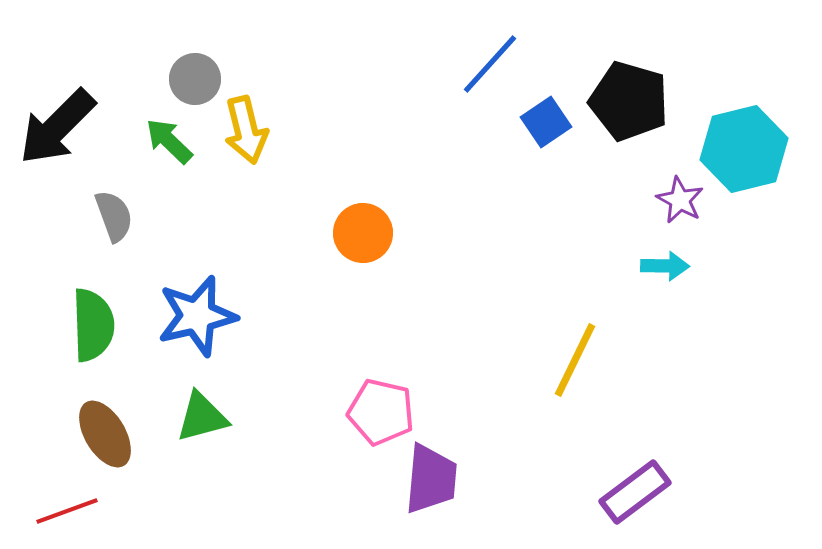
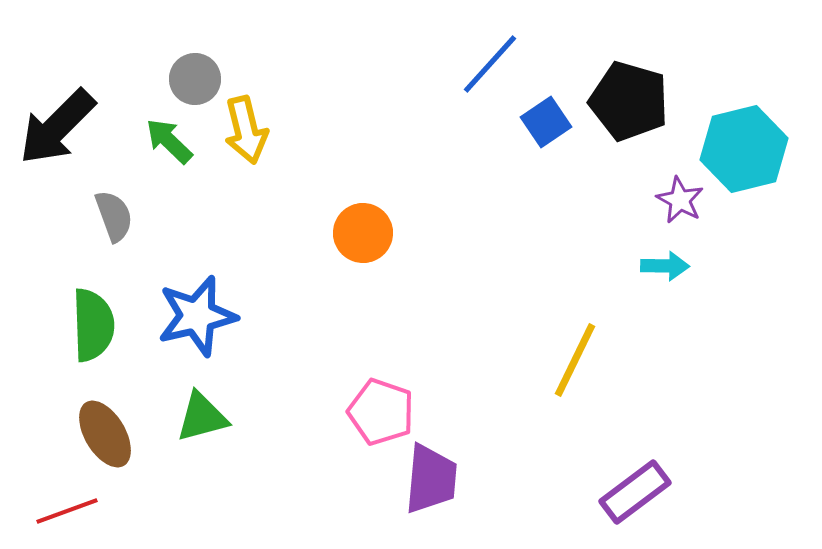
pink pentagon: rotated 6 degrees clockwise
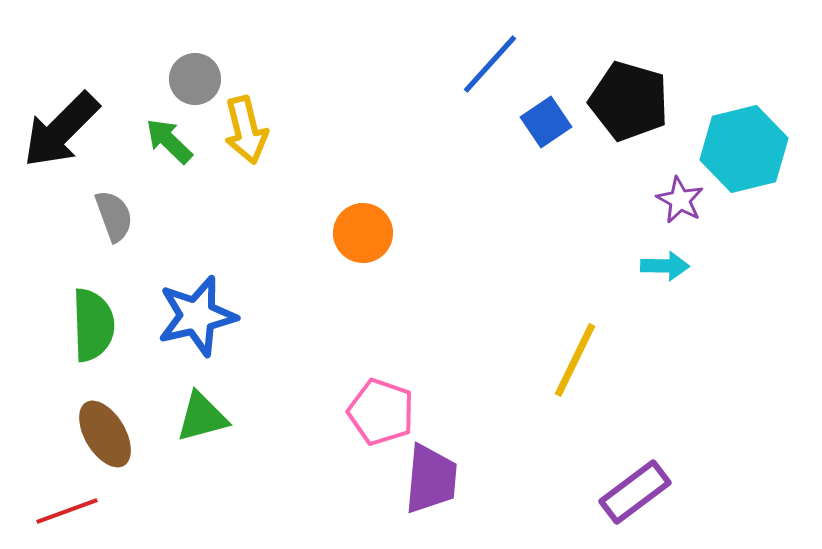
black arrow: moved 4 px right, 3 px down
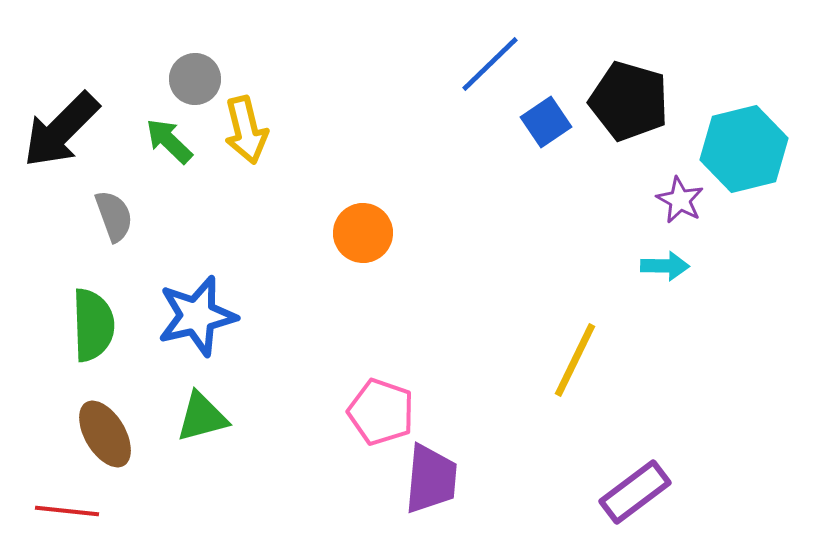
blue line: rotated 4 degrees clockwise
red line: rotated 26 degrees clockwise
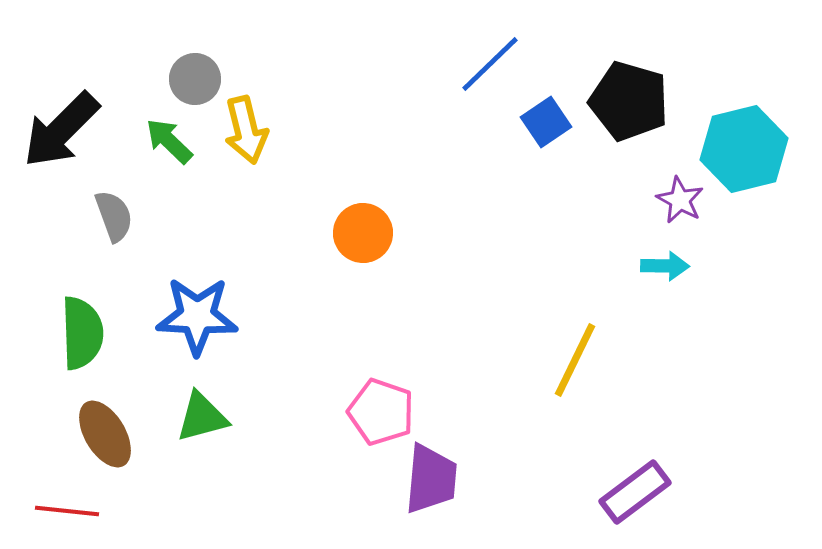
blue star: rotated 16 degrees clockwise
green semicircle: moved 11 px left, 8 px down
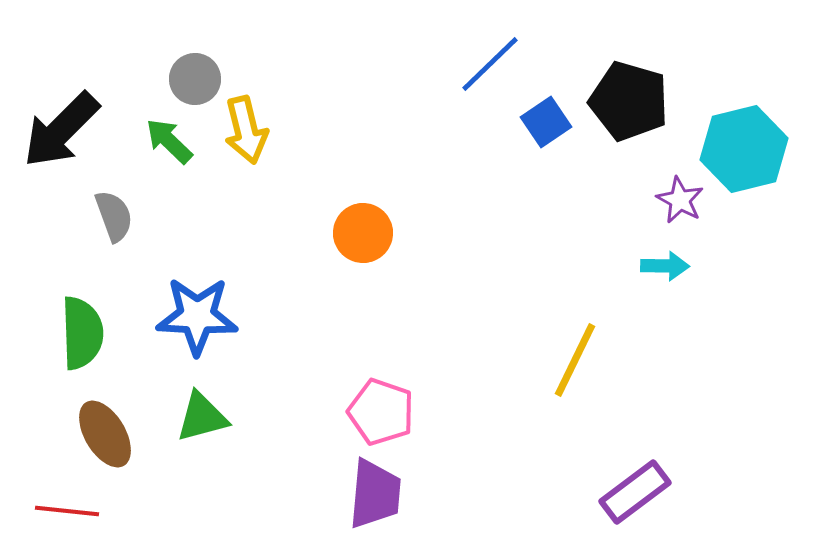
purple trapezoid: moved 56 px left, 15 px down
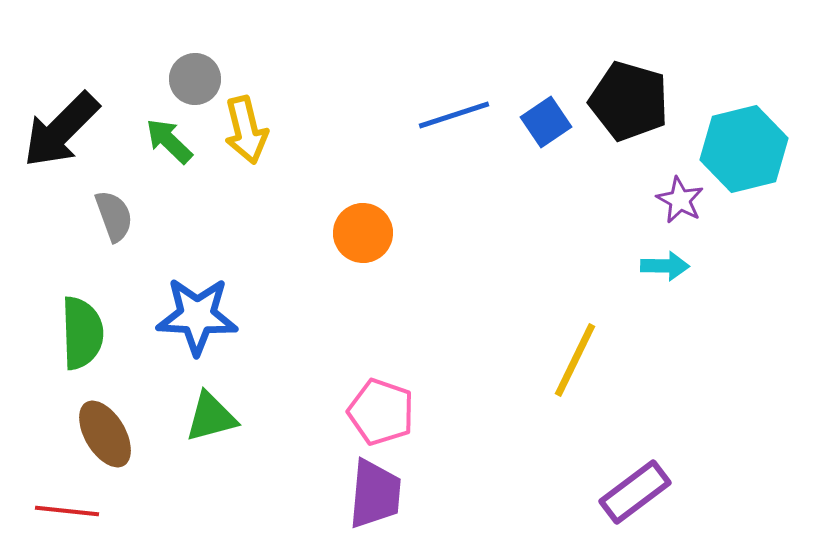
blue line: moved 36 px left, 51 px down; rotated 26 degrees clockwise
green triangle: moved 9 px right
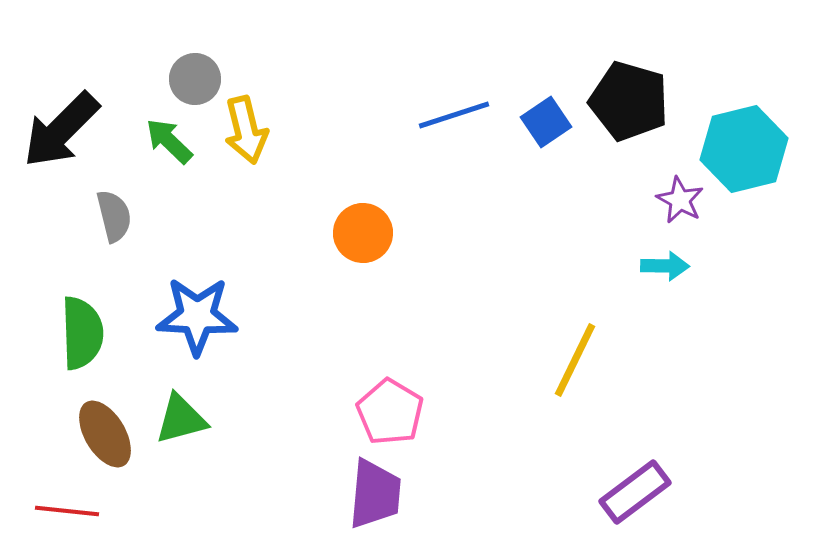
gray semicircle: rotated 6 degrees clockwise
pink pentagon: moved 9 px right; rotated 12 degrees clockwise
green triangle: moved 30 px left, 2 px down
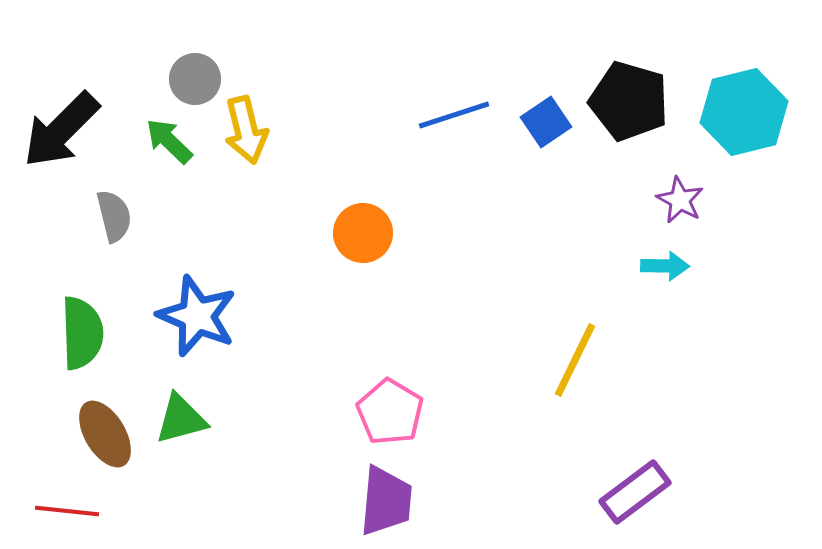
cyan hexagon: moved 37 px up
blue star: rotated 20 degrees clockwise
purple trapezoid: moved 11 px right, 7 px down
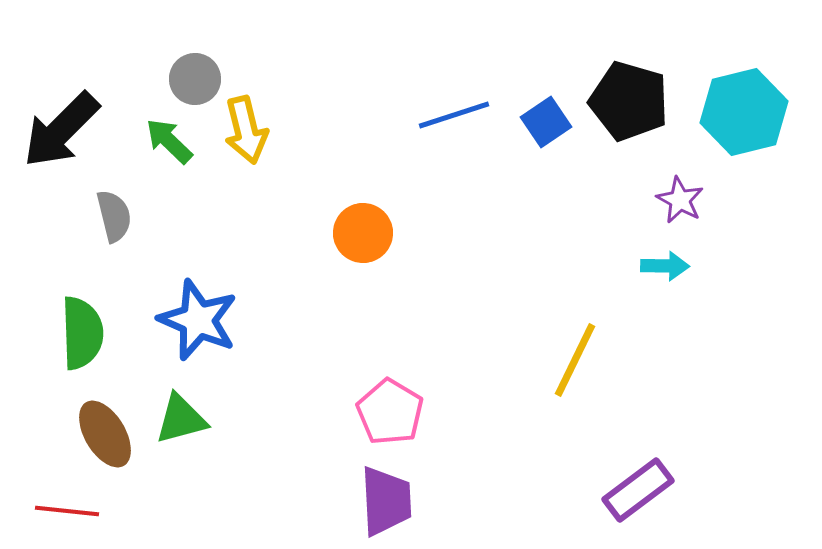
blue star: moved 1 px right, 4 px down
purple rectangle: moved 3 px right, 2 px up
purple trapezoid: rotated 8 degrees counterclockwise
